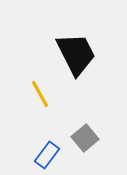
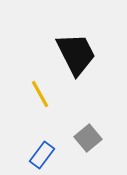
gray square: moved 3 px right
blue rectangle: moved 5 px left
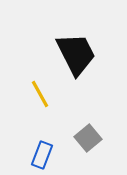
blue rectangle: rotated 16 degrees counterclockwise
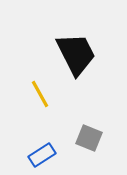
gray square: moved 1 px right; rotated 28 degrees counterclockwise
blue rectangle: rotated 36 degrees clockwise
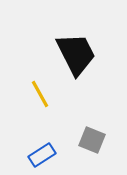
gray square: moved 3 px right, 2 px down
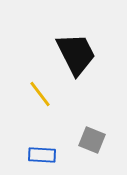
yellow line: rotated 8 degrees counterclockwise
blue rectangle: rotated 36 degrees clockwise
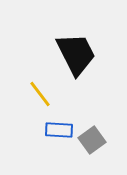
gray square: rotated 32 degrees clockwise
blue rectangle: moved 17 px right, 25 px up
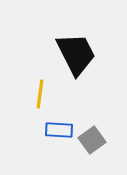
yellow line: rotated 44 degrees clockwise
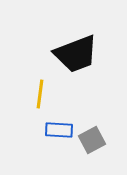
black trapezoid: rotated 96 degrees clockwise
gray square: rotated 8 degrees clockwise
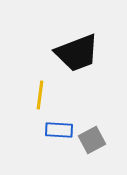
black trapezoid: moved 1 px right, 1 px up
yellow line: moved 1 px down
